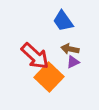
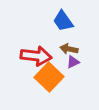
brown arrow: moved 1 px left
red arrow: moved 1 px right; rotated 36 degrees counterclockwise
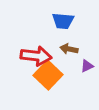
blue trapezoid: rotated 50 degrees counterclockwise
purple triangle: moved 14 px right, 4 px down
orange square: moved 1 px left, 2 px up
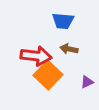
purple triangle: moved 16 px down
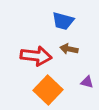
blue trapezoid: rotated 10 degrees clockwise
orange square: moved 15 px down
purple triangle: rotated 40 degrees clockwise
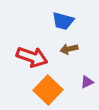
brown arrow: rotated 24 degrees counterclockwise
red arrow: moved 4 px left, 1 px down; rotated 12 degrees clockwise
purple triangle: rotated 40 degrees counterclockwise
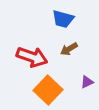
blue trapezoid: moved 2 px up
brown arrow: rotated 18 degrees counterclockwise
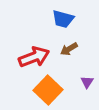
red arrow: moved 2 px right; rotated 40 degrees counterclockwise
purple triangle: rotated 32 degrees counterclockwise
